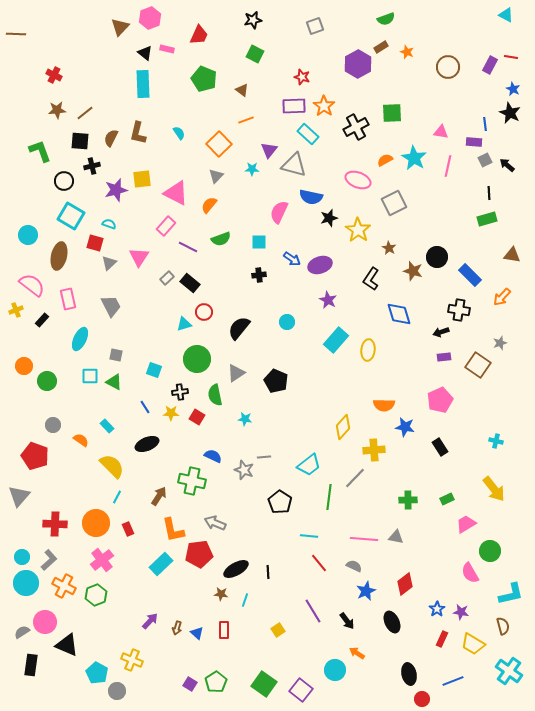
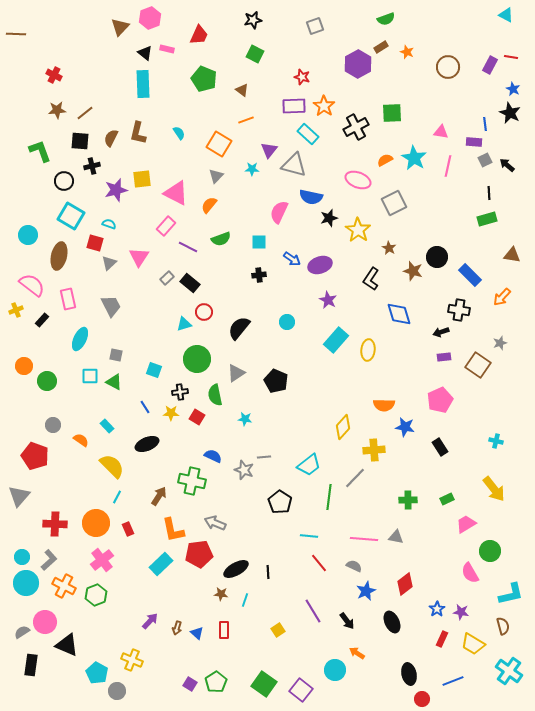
orange square at (219, 144): rotated 15 degrees counterclockwise
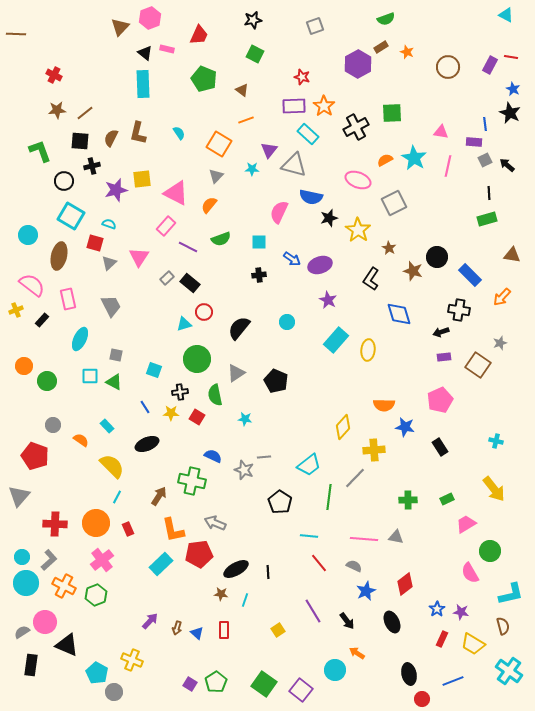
gray circle at (117, 691): moved 3 px left, 1 px down
